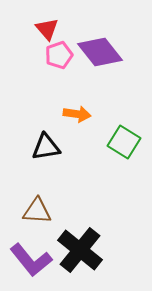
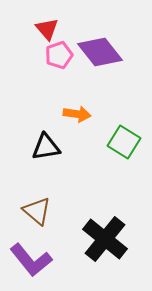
brown triangle: rotated 36 degrees clockwise
black cross: moved 25 px right, 11 px up
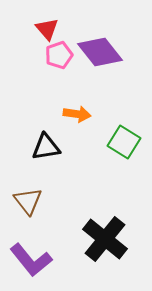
brown triangle: moved 9 px left, 10 px up; rotated 12 degrees clockwise
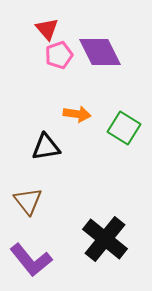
purple diamond: rotated 12 degrees clockwise
green square: moved 14 px up
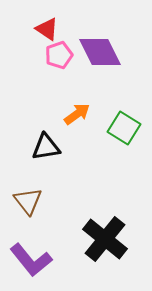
red triangle: rotated 15 degrees counterclockwise
orange arrow: rotated 44 degrees counterclockwise
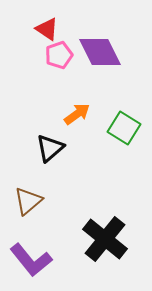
black triangle: moved 4 px right, 1 px down; rotated 32 degrees counterclockwise
brown triangle: rotated 28 degrees clockwise
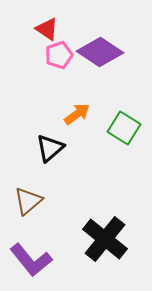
purple diamond: rotated 30 degrees counterclockwise
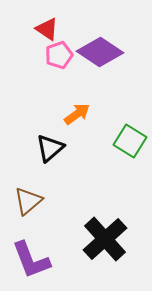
green square: moved 6 px right, 13 px down
black cross: rotated 9 degrees clockwise
purple L-shape: rotated 18 degrees clockwise
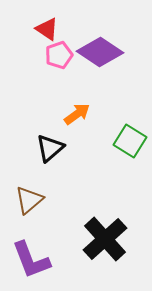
brown triangle: moved 1 px right, 1 px up
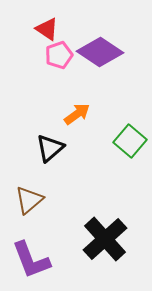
green square: rotated 8 degrees clockwise
